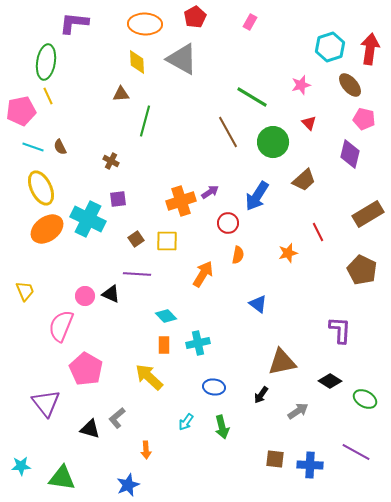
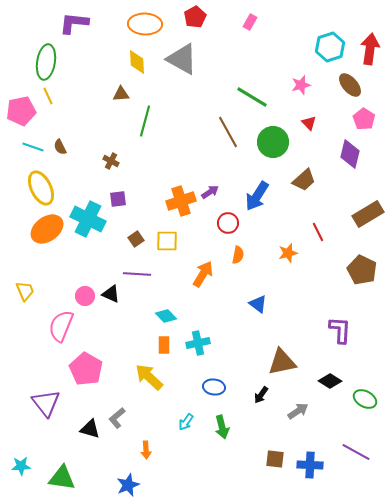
pink pentagon at (364, 119): rotated 20 degrees clockwise
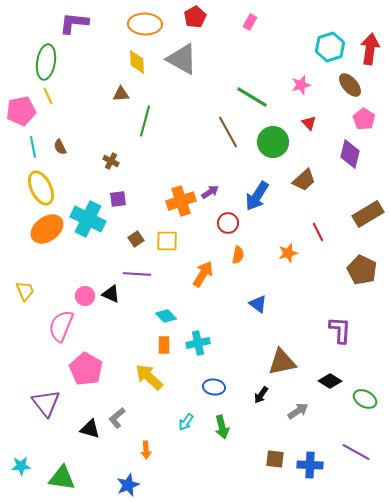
cyan line at (33, 147): rotated 60 degrees clockwise
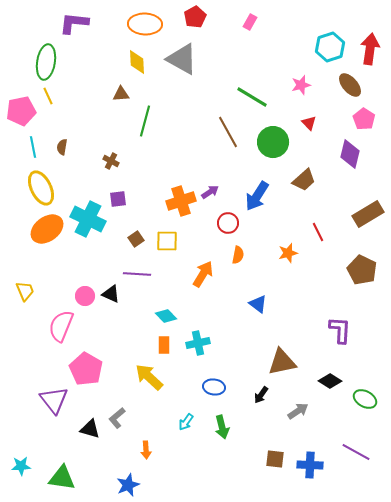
brown semicircle at (60, 147): moved 2 px right; rotated 35 degrees clockwise
purple triangle at (46, 403): moved 8 px right, 3 px up
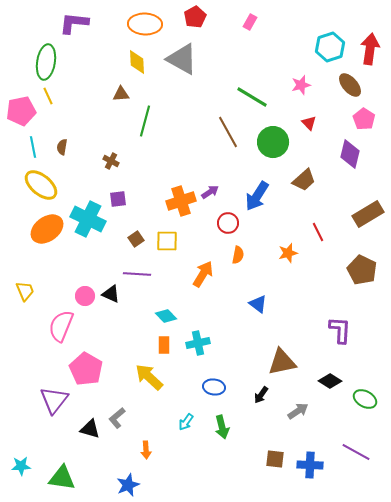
yellow ellipse at (41, 188): moved 3 px up; rotated 24 degrees counterclockwise
purple triangle at (54, 400): rotated 16 degrees clockwise
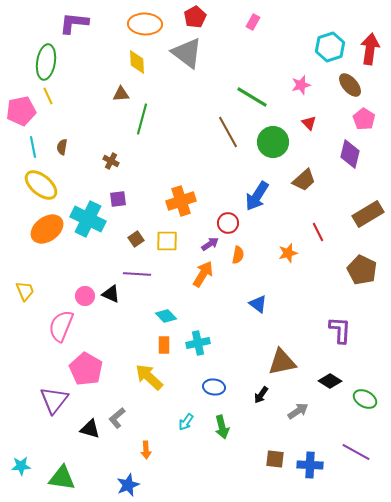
pink rectangle at (250, 22): moved 3 px right
gray triangle at (182, 59): moved 5 px right, 6 px up; rotated 8 degrees clockwise
green line at (145, 121): moved 3 px left, 2 px up
purple arrow at (210, 192): moved 52 px down
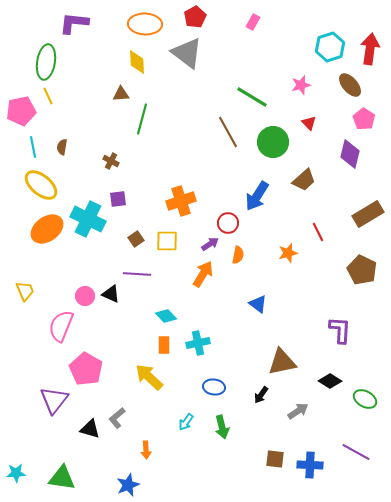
cyan star at (21, 466): moved 5 px left, 7 px down
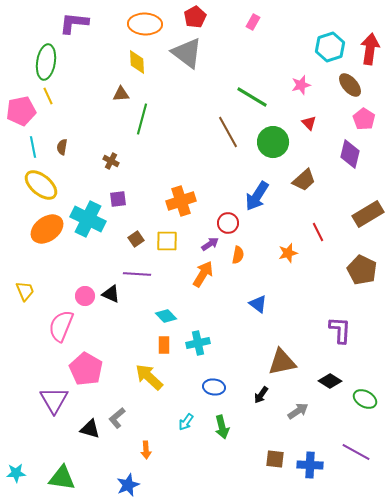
purple triangle at (54, 400): rotated 8 degrees counterclockwise
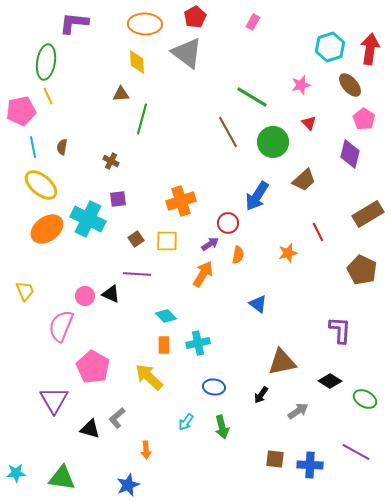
pink pentagon at (86, 369): moved 7 px right, 2 px up
